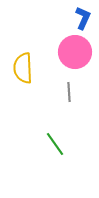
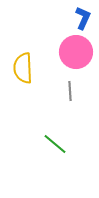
pink circle: moved 1 px right
gray line: moved 1 px right, 1 px up
green line: rotated 15 degrees counterclockwise
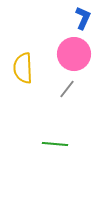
pink circle: moved 2 px left, 2 px down
gray line: moved 3 px left, 2 px up; rotated 42 degrees clockwise
green line: rotated 35 degrees counterclockwise
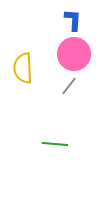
blue L-shape: moved 10 px left, 2 px down; rotated 20 degrees counterclockwise
gray line: moved 2 px right, 3 px up
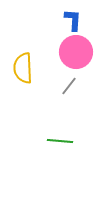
pink circle: moved 2 px right, 2 px up
green line: moved 5 px right, 3 px up
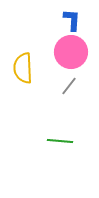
blue L-shape: moved 1 px left
pink circle: moved 5 px left
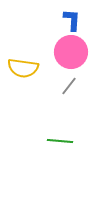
yellow semicircle: rotated 80 degrees counterclockwise
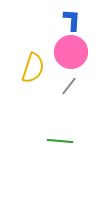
yellow semicircle: moved 10 px right; rotated 80 degrees counterclockwise
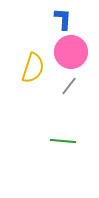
blue L-shape: moved 9 px left, 1 px up
green line: moved 3 px right
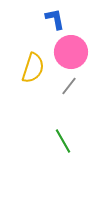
blue L-shape: moved 8 px left; rotated 15 degrees counterclockwise
green line: rotated 55 degrees clockwise
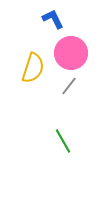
blue L-shape: moved 2 px left; rotated 15 degrees counterclockwise
pink circle: moved 1 px down
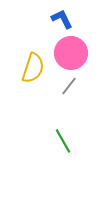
blue L-shape: moved 9 px right
